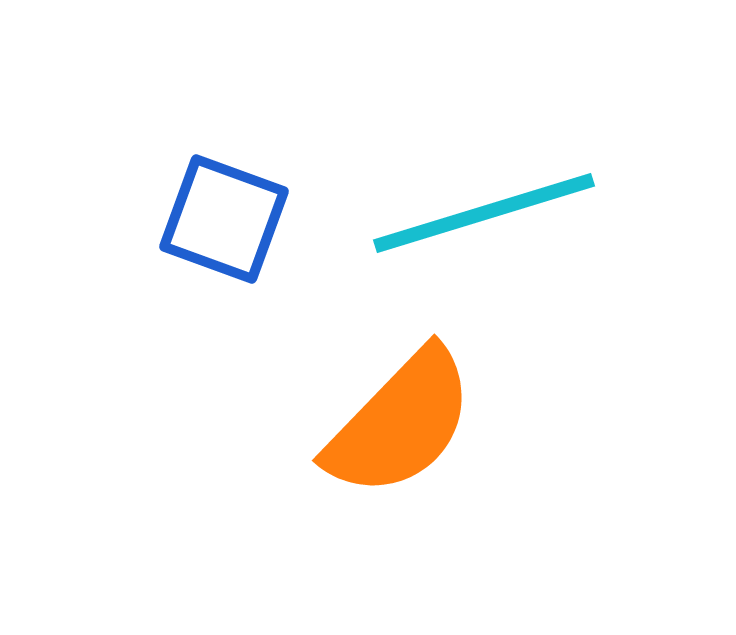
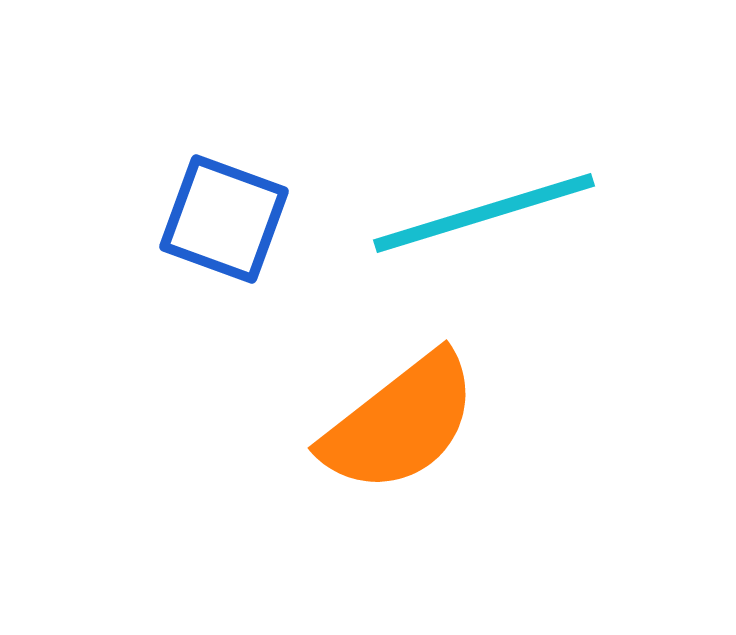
orange semicircle: rotated 8 degrees clockwise
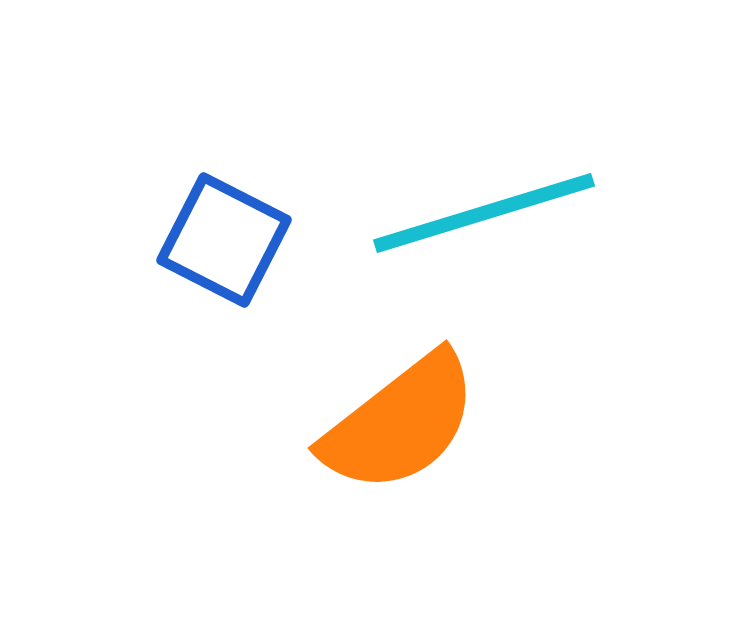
blue square: moved 21 px down; rotated 7 degrees clockwise
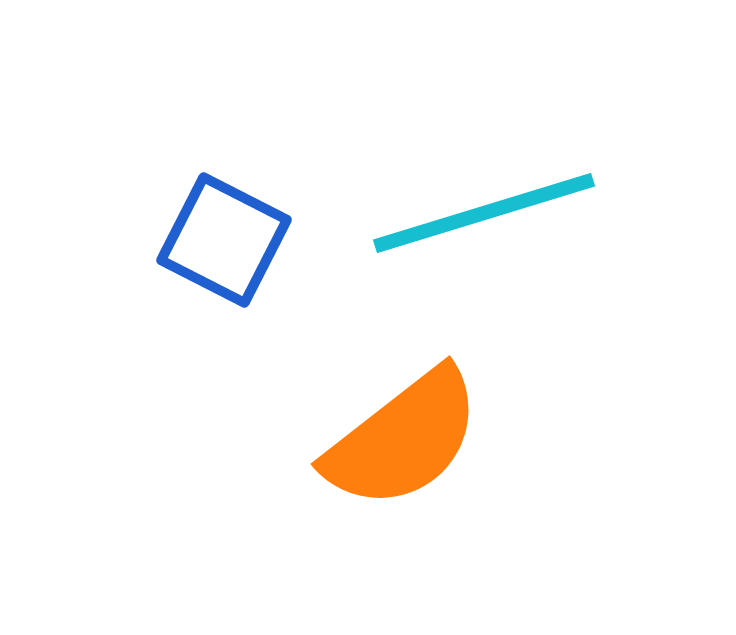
orange semicircle: moved 3 px right, 16 px down
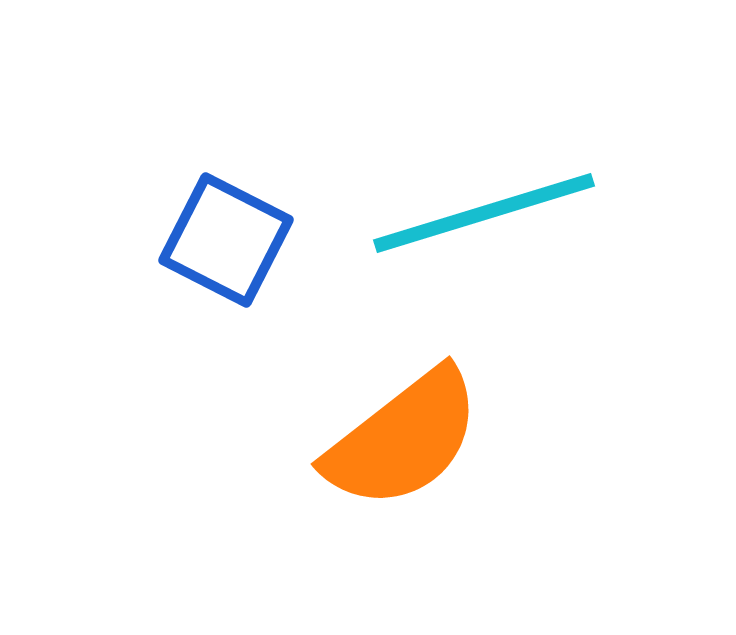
blue square: moved 2 px right
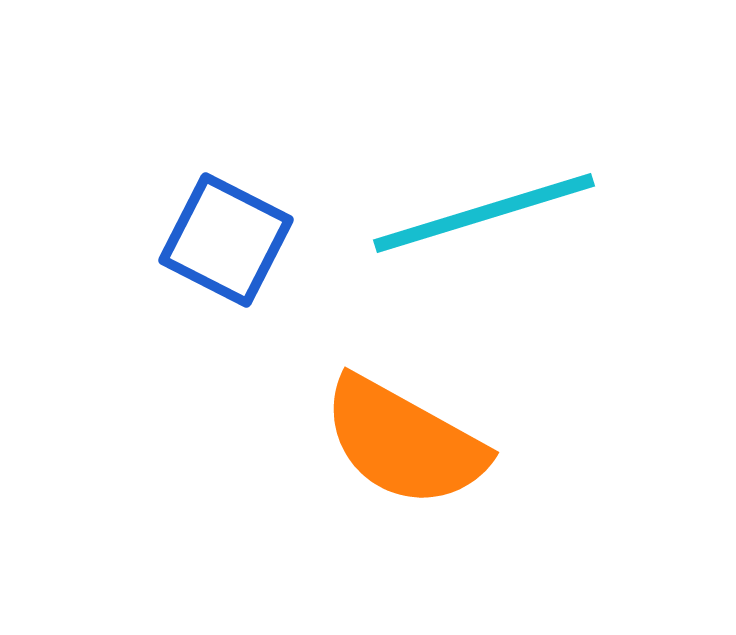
orange semicircle: moved 1 px right, 3 px down; rotated 67 degrees clockwise
